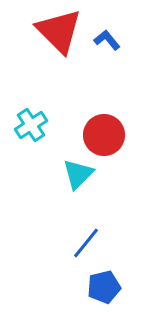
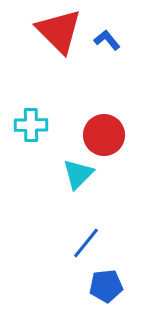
cyan cross: rotated 32 degrees clockwise
blue pentagon: moved 2 px right, 1 px up; rotated 8 degrees clockwise
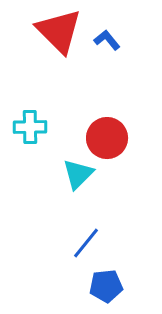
cyan cross: moved 1 px left, 2 px down
red circle: moved 3 px right, 3 px down
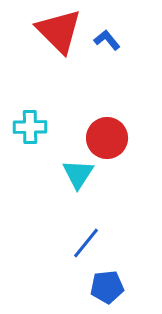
cyan triangle: rotated 12 degrees counterclockwise
blue pentagon: moved 1 px right, 1 px down
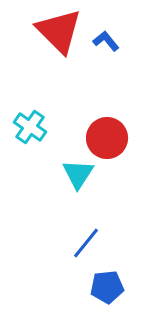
blue L-shape: moved 1 px left, 1 px down
cyan cross: rotated 36 degrees clockwise
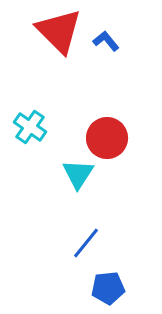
blue pentagon: moved 1 px right, 1 px down
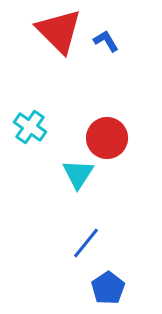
blue L-shape: rotated 8 degrees clockwise
blue pentagon: rotated 28 degrees counterclockwise
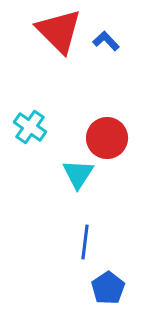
blue L-shape: rotated 12 degrees counterclockwise
blue line: moved 1 px left, 1 px up; rotated 32 degrees counterclockwise
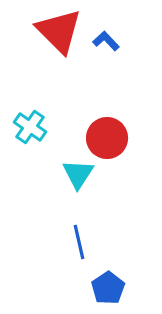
blue line: moved 6 px left; rotated 20 degrees counterclockwise
